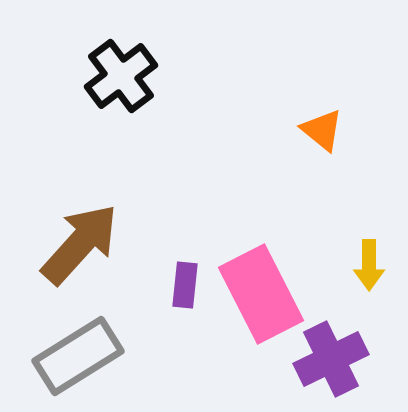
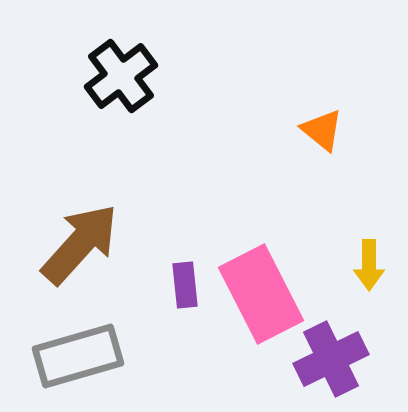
purple rectangle: rotated 12 degrees counterclockwise
gray rectangle: rotated 16 degrees clockwise
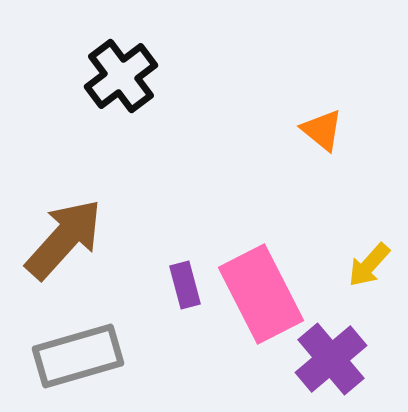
brown arrow: moved 16 px left, 5 px up
yellow arrow: rotated 42 degrees clockwise
purple rectangle: rotated 9 degrees counterclockwise
purple cross: rotated 14 degrees counterclockwise
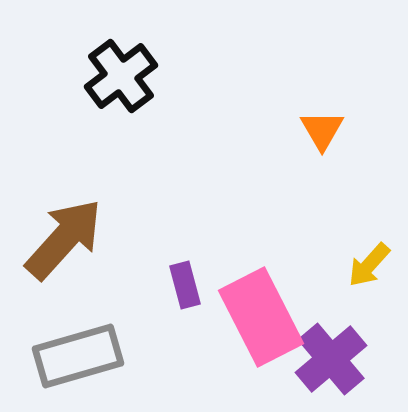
orange triangle: rotated 21 degrees clockwise
pink rectangle: moved 23 px down
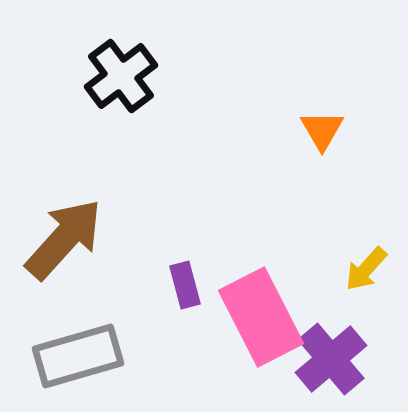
yellow arrow: moved 3 px left, 4 px down
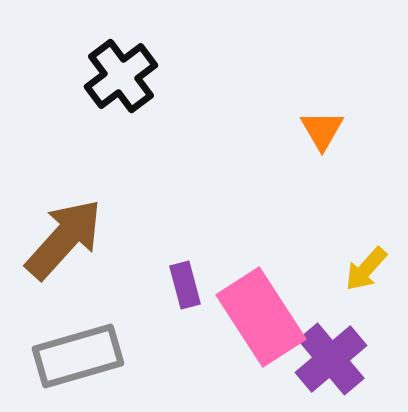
pink rectangle: rotated 6 degrees counterclockwise
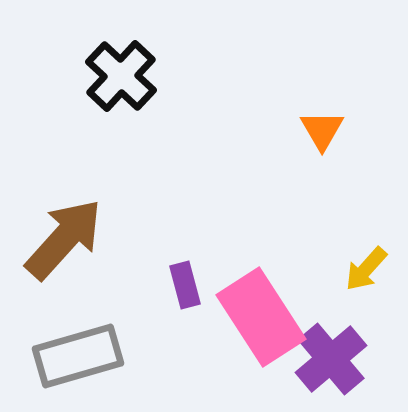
black cross: rotated 10 degrees counterclockwise
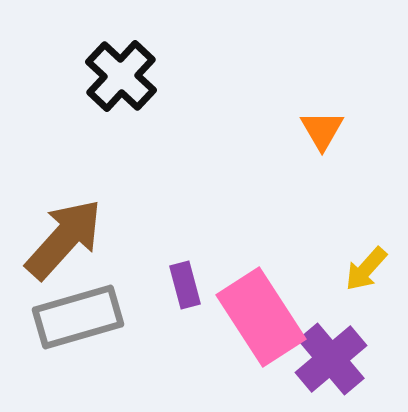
gray rectangle: moved 39 px up
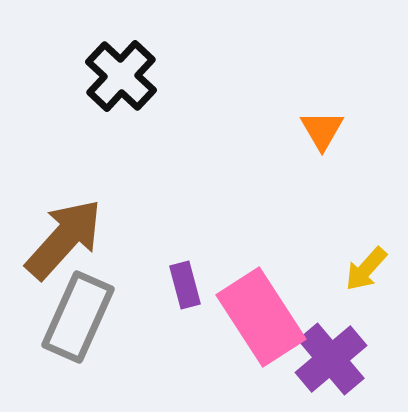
gray rectangle: rotated 50 degrees counterclockwise
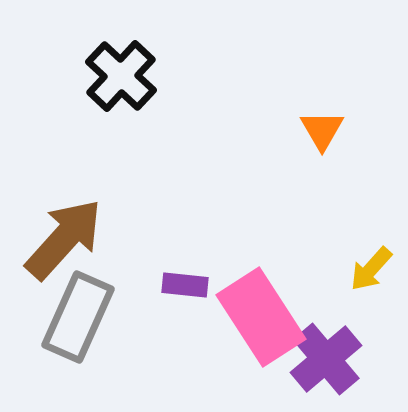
yellow arrow: moved 5 px right
purple rectangle: rotated 69 degrees counterclockwise
purple cross: moved 5 px left
